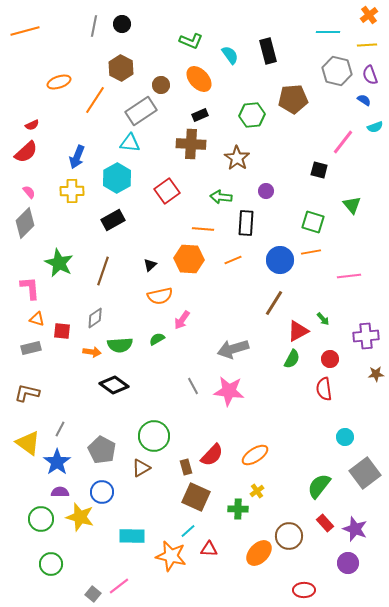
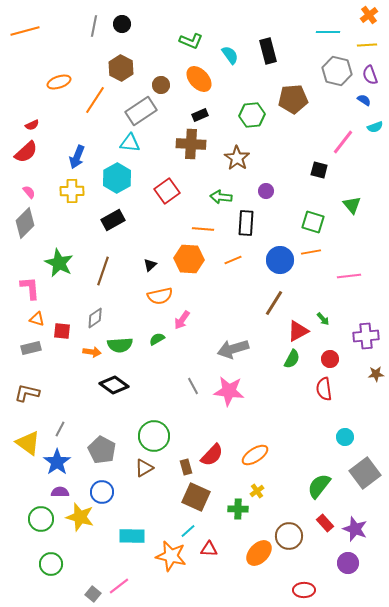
brown triangle at (141, 468): moved 3 px right
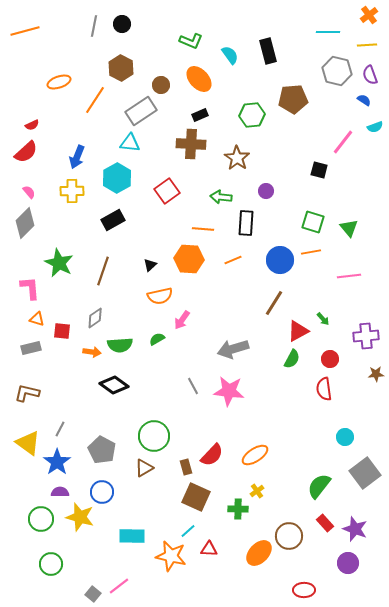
green triangle at (352, 205): moved 3 px left, 23 px down
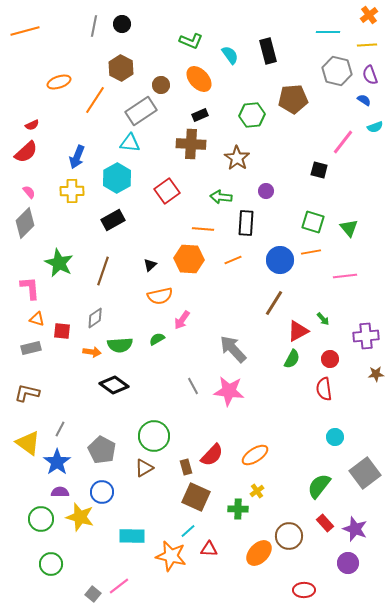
pink line at (349, 276): moved 4 px left
gray arrow at (233, 349): rotated 64 degrees clockwise
cyan circle at (345, 437): moved 10 px left
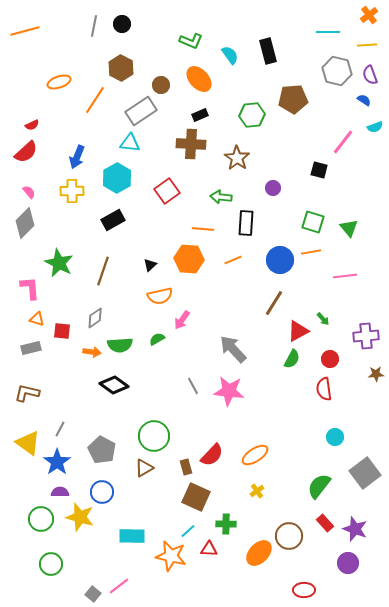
purple circle at (266, 191): moved 7 px right, 3 px up
green cross at (238, 509): moved 12 px left, 15 px down
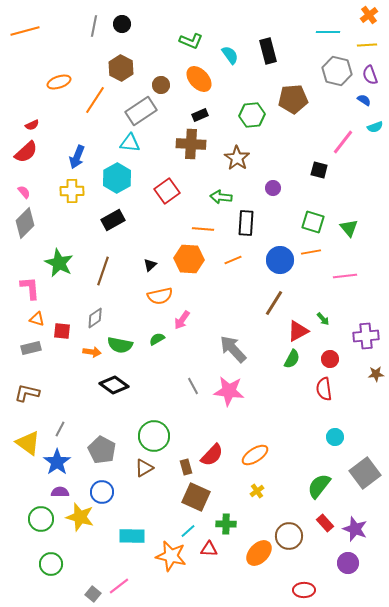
pink semicircle at (29, 192): moved 5 px left
green semicircle at (120, 345): rotated 15 degrees clockwise
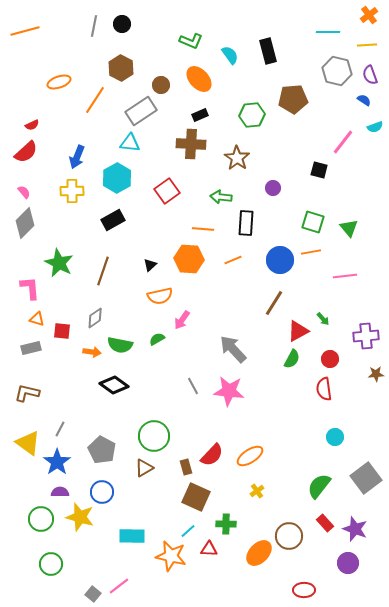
orange ellipse at (255, 455): moved 5 px left, 1 px down
gray square at (365, 473): moved 1 px right, 5 px down
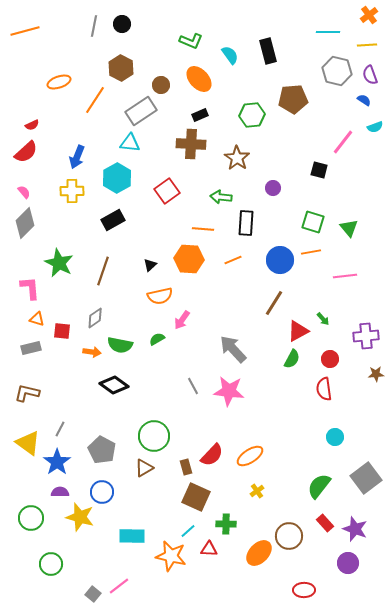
green circle at (41, 519): moved 10 px left, 1 px up
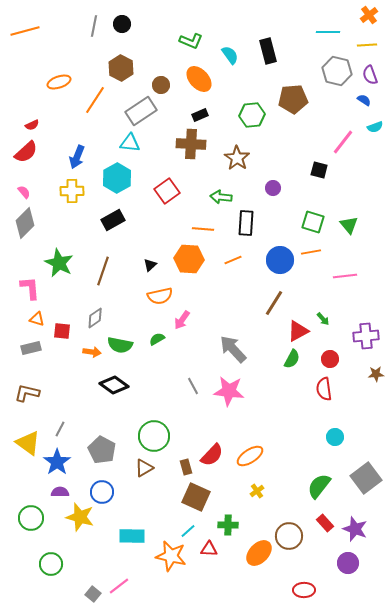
green triangle at (349, 228): moved 3 px up
green cross at (226, 524): moved 2 px right, 1 px down
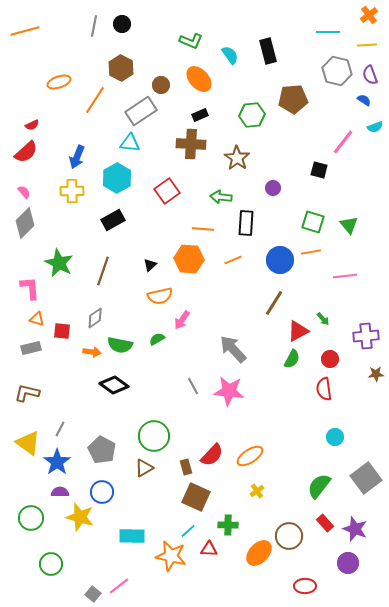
red ellipse at (304, 590): moved 1 px right, 4 px up
